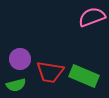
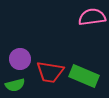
pink semicircle: rotated 12 degrees clockwise
green semicircle: moved 1 px left
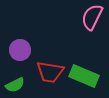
pink semicircle: rotated 56 degrees counterclockwise
purple circle: moved 9 px up
green semicircle: rotated 12 degrees counterclockwise
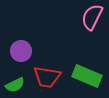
purple circle: moved 1 px right, 1 px down
red trapezoid: moved 3 px left, 5 px down
green rectangle: moved 3 px right
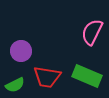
pink semicircle: moved 15 px down
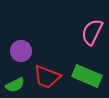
red trapezoid: rotated 12 degrees clockwise
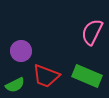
red trapezoid: moved 1 px left, 1 px up
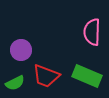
pink semicircle: rotated 24 degrees counterclockwise
purple circle: moved 1 px up
green semicircle: moved 2 px up
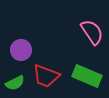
pink semicircle: rotated 144 degrees clockwise
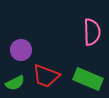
pink semicircle: rotated 32 degrees clockwise
green rectangle: moved 1 px right, 3 px down
